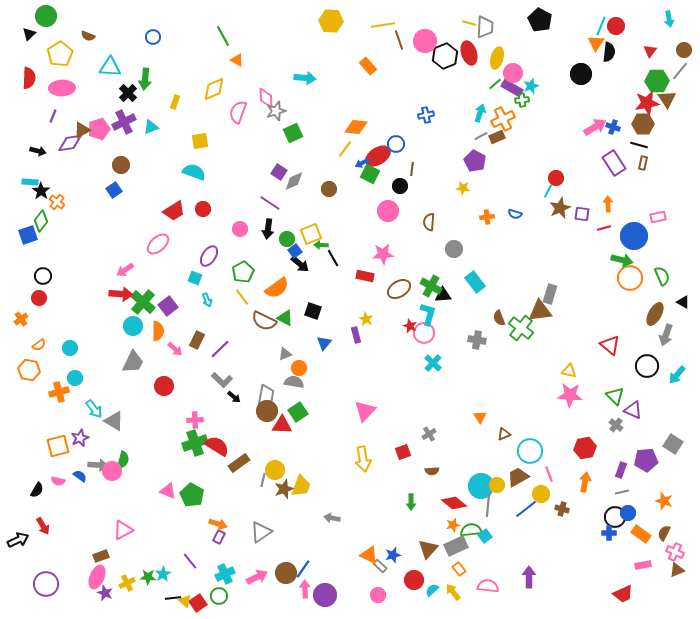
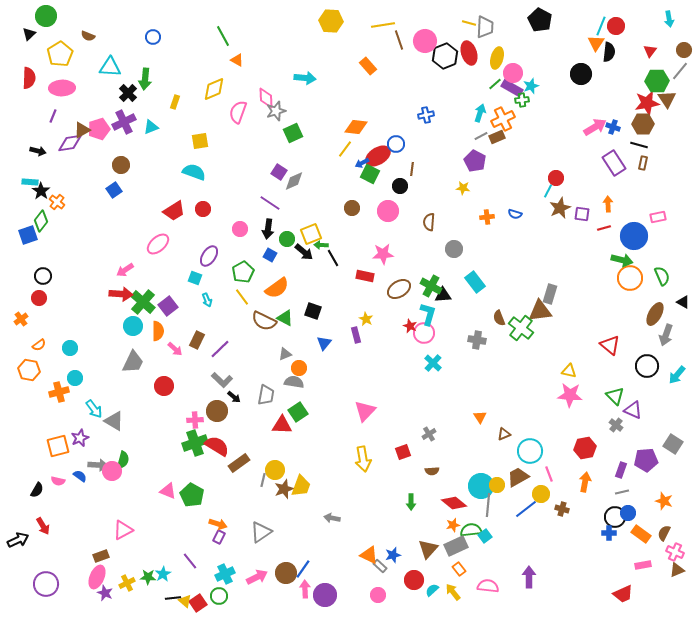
brown circle at (329, 189): moved 23 px right, 19 px down
blue square at (295, 251): moved 25 px left, 4 px down; rotated 24 degrees counterclockwise
black arrow at (300, 264): moved 4 px right, 12 px up
brown circle at (267, 411): moved 50 px left
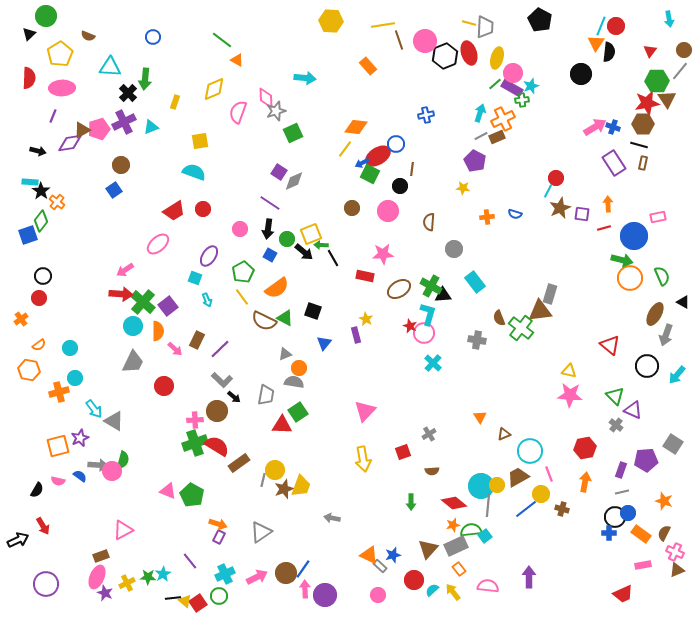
green line at (223, 36): moved 1 px left, 4 px down; rotated 25 degrees counterclockwise
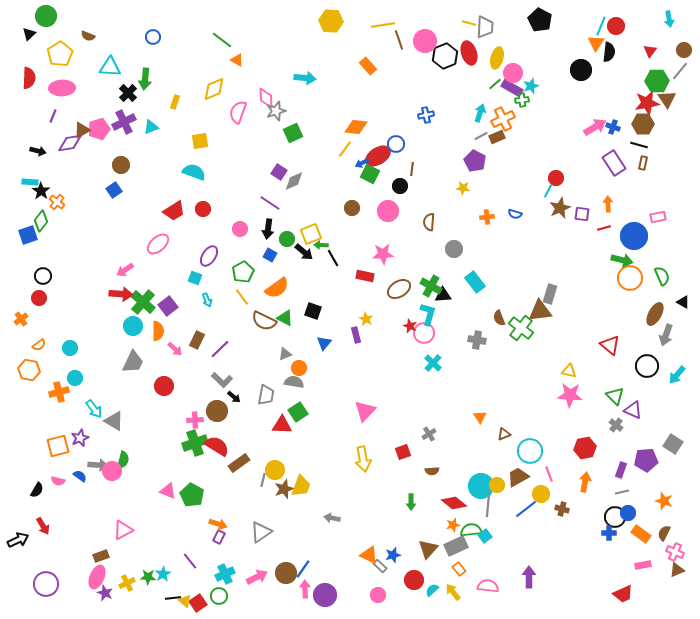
black circle at (581, 74): moved 4 px up
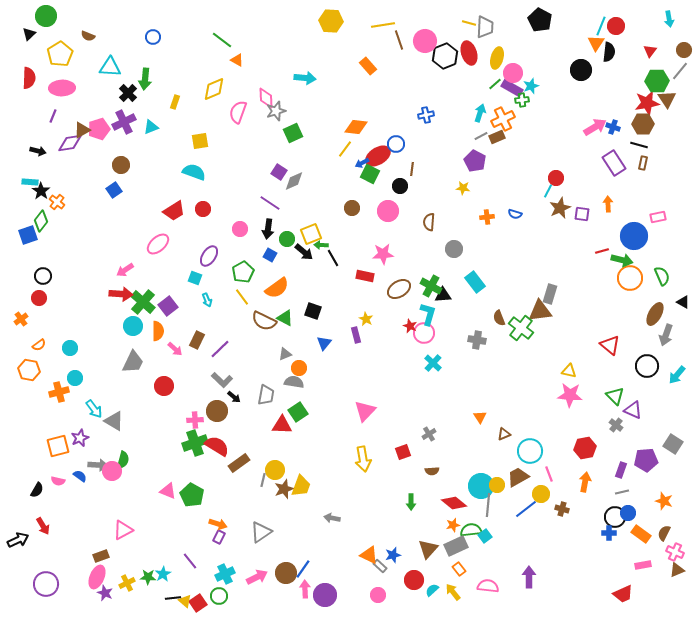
red line at (604, 228): moved 2 px left, 23 px down
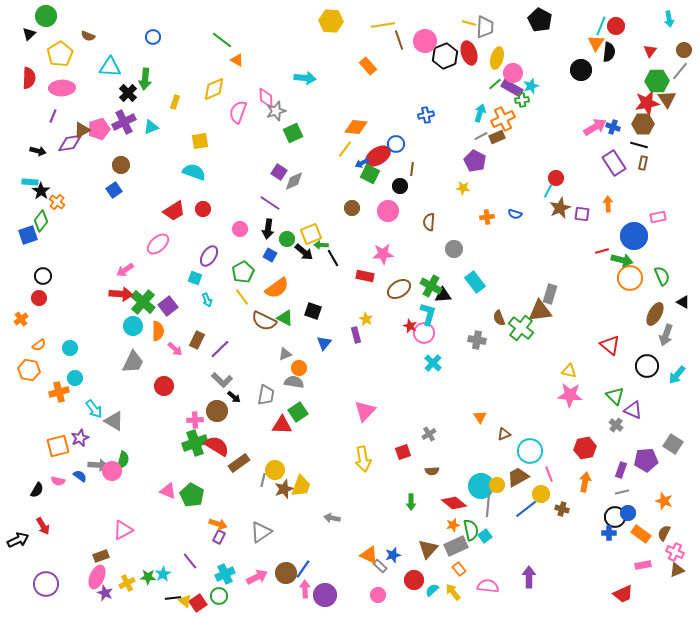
green semicircle at (471, 530): rotated 85 degrees clockwise
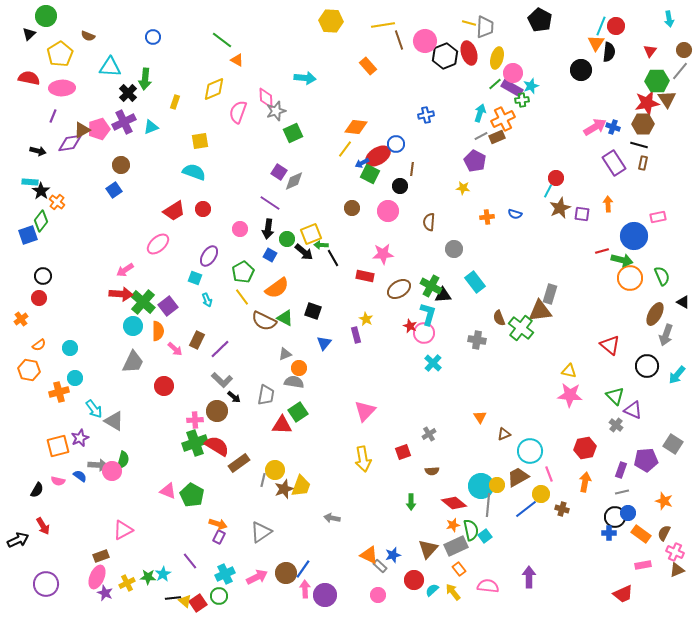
red semicircle at (29, 78): rotated 80 degrees counterclockwise
